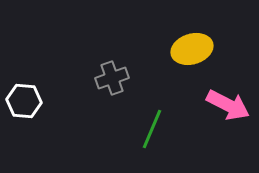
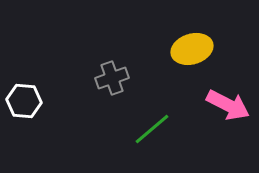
green line: rotated 27 degrees clockwise
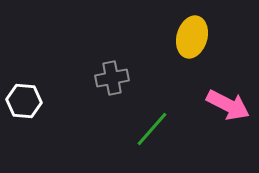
yellow ellipse: moved 12 px up; rotated 57 degrees counterclockwise
gray cross: rotated 8 degrees clockwise
green line: rotated 9 degrees counterclockwise
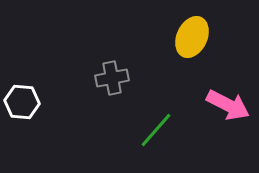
yellow ellipse: rotated 9 degrees clockwise
white hexagon: moved 2 px left, 1 px down
green line: moved 4 px right, 1 px down
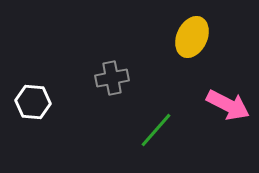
white hexagon: moved 11 px right
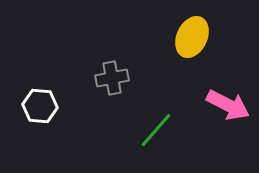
white hexagon: moved 7 px right, 4 px down
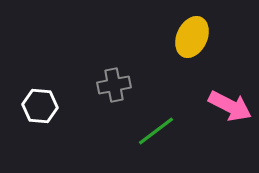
gray cross: moved 2 px right, 7 px down
pink arrow: moved 2 px right, 1 px down
green line: moved 1 px down; rotated 12 degrees clockwise
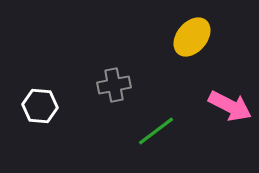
yellow ellipse: rotated 15 degrees clockwise
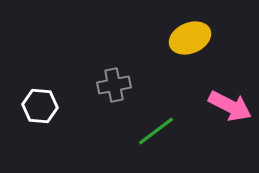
yellow ellipse: moved 2 px left, 1 px down; rotated 27 degrees clockwise
